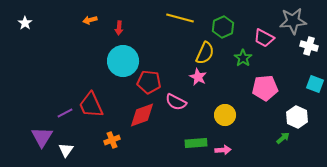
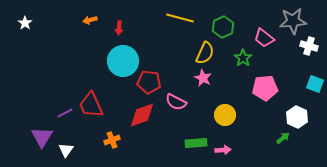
pink trapezoid: rotated 10 degrees clockwise
pink star: moved 5 px right, 1 px down
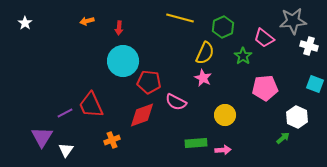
orange arrow: moved 3 px left, 1 px down
green star: moved 2 px up
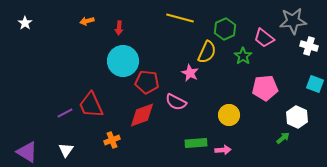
green hexagon: moved 2 px right, 2 px down
yellow semicircle: moved 2 px right, 1 px up
pink star: moved 13 px left, 5 px up
red pentagon: moved 2 px left
yellow circle: moved 4 px right
purple triangle: moved 15 px left, 15 px down; rotated 30 degrees counterclockwise
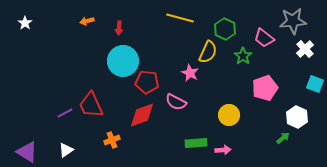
green hexagon: rotated 10 degrees counterclockwise
white cross: moved 4 px left, 3 px down; rotated 30 degrees clockwise
yellow semicircle: moved 1 px right
pink pentagon: rotated 15 degrees counterclockwise
white triangle: rotated 21 degrees clockwise
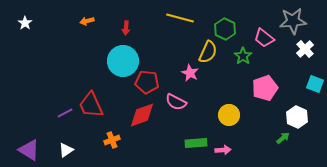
red arrow: moved 7 px right
purple triangle: moved 2 px right, 2 px up
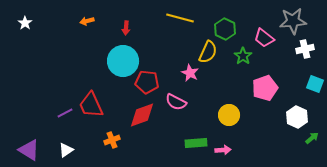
white cross: rotated 30 degrees clockwise
green arrow: moved 29 px right
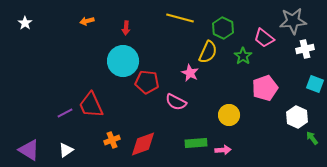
green hexagon: moved 2 px left, 1 px up
red diamond: moved 1 px right, 29 px down
green arrow: rotated 88 degrees counterclockwise
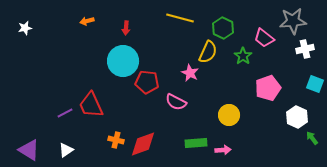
white star: moved 5 px down; rotated 24 degrees clockwise
pink pentagon: moved 3 px right
orange cross: moved 4 px right; rotated 35 degrees clockwise
